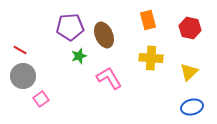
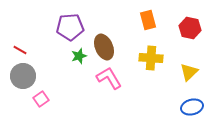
brown ellipse: moved 12 px down
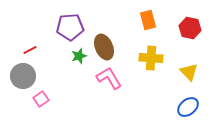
red line: moved 10 px right; rotated 56 degrees counterclockwise
yellow triangle: rotated 30 degrees counterclockwise
blue ellipse: moved 4 px left; rotated 25 degrees counterclockwise
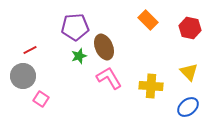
orange rectangle: rotated 30 degrees counterclockwise
purple pentagon: moved 5 px right
yellow cross: moved 28 px down
pink square: rotated 21 degrees counterclockwise
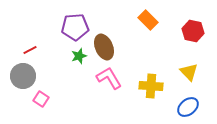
red hexagon: moved 3 px right, 3 px down
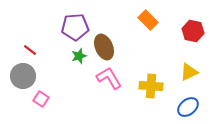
red line: rotated 64 degrees clockwise
yellow triangle: rotated 48 degrees clockwise
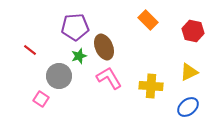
gray circle: moved 36 px right
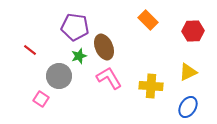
purple pentagon: rotated 12 degrees clockwise
red hexagon: rotated 15 degrees counterclockwise
yellow triangle: moved 1 px left
blue ellipse: rotated 20 degrees counterclockwise
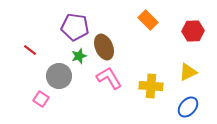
blue ellipse: rotated 10 degrees clockwise
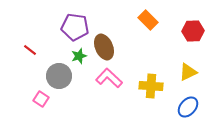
pink L-shape: rotated 16 degrees counterclockwise
